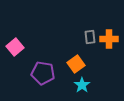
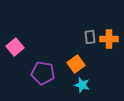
cyan star: rotated 21 degrees counterclockwise
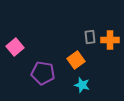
orange cross: moved 1 px right, 1 px down
orange square: moved 4 px up
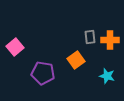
cyan star: moved 25 px right, 9 px up
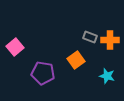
gray rectangle: rotated 64 degrees counterclockwise
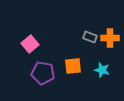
orange cross: moved 2 px up
pink square: moved 15 px right, 3 px up
orange square: moved 3 px left, 6 px down; rotated 30 degrees clockwise
cyan star: moved 5 px left, 6 px up
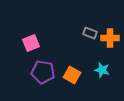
gray rectangle: moved 4 px up
pink square: moved 1 px right, 1 px up; rotated 18 degrees clockwise
orange square: moved 1 px left, 9 px down; rotated 36 degrees clockwise
purple pentagon: moved 1 px up
